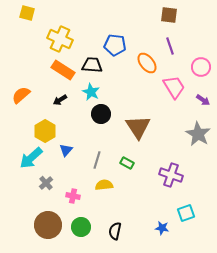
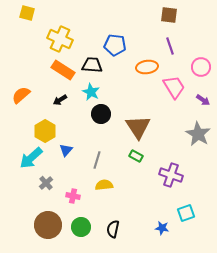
orange ellipse: moved 4 px down; rotated 60 degrees counterclockwise
green rectangle: moved 9 px right, 7 px up
black semicircle: moved 2 px left, 2 px up
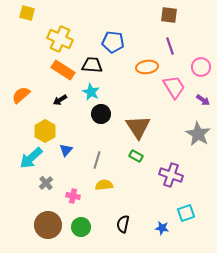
blue pentagon: moved 2 px left, 3 px up
black semicircle: moved 10 px right, 5 px up
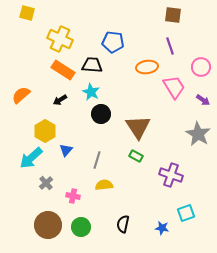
brown square: moved 4 px right
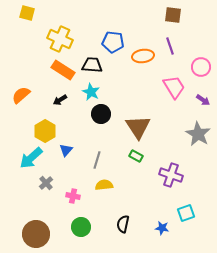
orange ellipse: moved 4 px left, 11 px up
brown circle: moved 12 px left, 9 px down
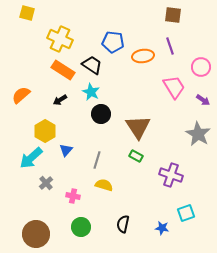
black trapezoid: rotated 30 degrees clockwise
yellow semicircle: rotated 24 degrees clockwise
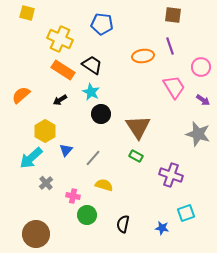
blue pentagon: moved 11 px left, 18 px up
gray star: rotated 15 degrees counterclockwise
gray line: moved 4 px left, 2 px up; rotated 24 degrees clockwise
green circle: moved 6 px right, 12 px up
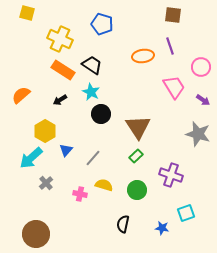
blue pentagon: rotated 10 degrees clockwise
green rectangle: rotated 72 degrees counterclockwise
pink cross: moved 7 px right, 2 px up
green circle: moved 50 px right, 25 px up
